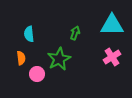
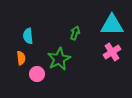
cyan semicircle: moved 1 px left, 2 px down
pink cross: moved 5 px up
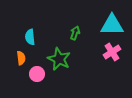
cyan semicircle: moved 2 px right, 1 px down
green star: rotated 20 degrees counterclockwise
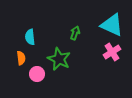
cyan triangle: rotated 25 degrees clockwise
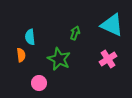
pink cross: moved 4 px left, 7 px down
orange semicircle: moved 3 px up
pink circle: moved 2 px right, 9 px down
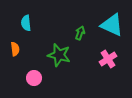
green arrow: moved 5 px right
cyan semicircle: moved 4 px left, 14 px up
orange semicircle: moved 6 px left, 6 px up
green star: moved 4 px up; rotated 10 degrees counterclockwise
pink circle: moved 5 px left, 5 px up
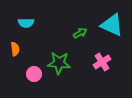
cyan semicircle: rotated 84 degrees counterclockwise
green arrow: rotated 40 degrees clockwise
green star: moved 8 px down; rotated 10 degrees counterclockwise
pink cross: moved 6 px left, 3 px down
pink circle: moved 4 px up
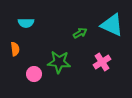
green star: moved 1 px up
